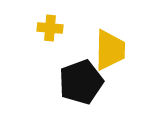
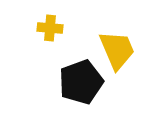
yellow trapezoid: moved 7 px right; rotated 24 degrees counterclockwise
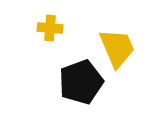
yellow trapezoid: moved 2 px up
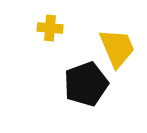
black pentagon: moved 5 px right, 2 px down
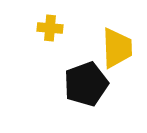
yellow trapezoid: rotated 21 degrees clockwise
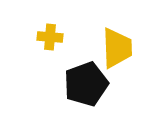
yellow cross: moved 9 px down
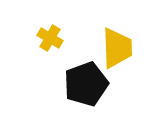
yellow cross: moved 1 px down; rotated 25 degrees clockwise
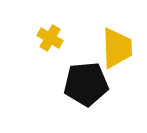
black pentagon: rotated 15 degrees clockwise
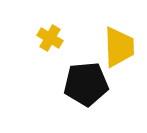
yellow trapezoid: moved 2 px right, 1 px up
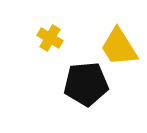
yellow trapezoid: rotated 150 degrees clockwise
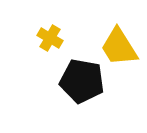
black pentagon: moved 4 px left, 3 px up; rotated 15 degrees clockwise
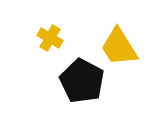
black pentagon: rotated 18 degrees clockwise
